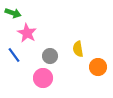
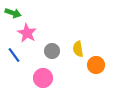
gray circle: moved 2 px right, 5 px up
orange circle: moved 2 px left, 2 px up
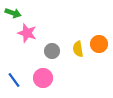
pink star: rotated 12 degrees counterclockwise
blue line: moved 25 px down
orange circle: moved 3 px right, 21 px up
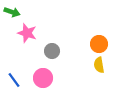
green arrow: moved 1 px left, 1 px up
yellow semicircle: moved 21 px right, 16 px down
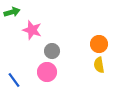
green arrow: rotated 35 degrees counterclockwise
pink star: moved 5 px right, 3 px up
pink circle: moved 4 px right, 6 px up
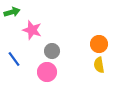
blue line: moved 21 px up
